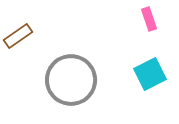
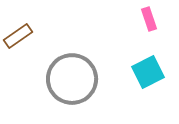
cyan square: moved 2 px left, 2 px up
gray circle: moved 1 px right, 1 px up
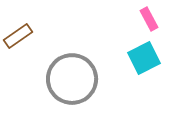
pink rectangle: rotated 10 degrees counterclockwise
cyan square: moved 4 px left, 14 px up
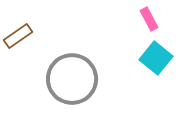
cyan square: moved 12 px right; rotated 24 degrees counterclockwise
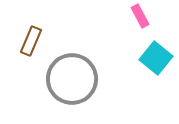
pink rectangle: moved 9 px left, 3 px up
brown rectangle: moved 13 px right, 5 px down; rotated 32 degrees counterclockwise
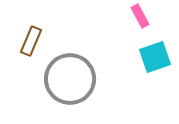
cyan square: moved 1 px left, 1 px up; rotated 32 degrees clockwise
gray circle: moved 2 px left
